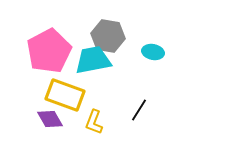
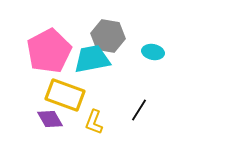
cyan trapezoid: moved 1 px left, 1 px up
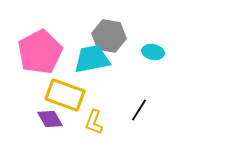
gray hexagon: moved 1 px right
pink pentagon: moved 9 px left, 1 px down
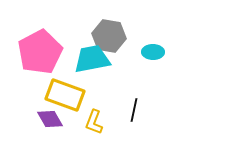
cyan ellipse: rotated 10 degrees counterclockwise
black line: moved 5 px left; rotated 20 degrees counterclockwise
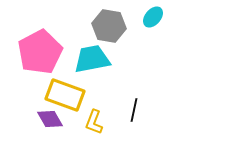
gray hexagon: moved 10 px up
cyan ellipse: moved 35 px up; rotated 50 degrees counterclockwise
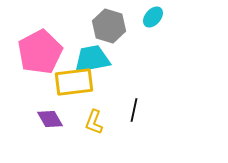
gray hexagon: rotated 8 degrees clockwise
yellow rectangle: moved 9 px right, 13 px up; rotated 27 degrees counterclockwise
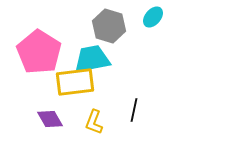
pink pentagon: moved 1 px left; rotated 12 degrees counterclockwise
yellow rectangle: moved 1 px right
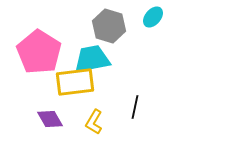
black line: moved 1 px right, 3 px up
yellow L-shape: rotated 10 degrees clockwise
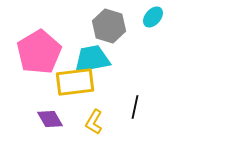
pink pentagon: rotated 9 degrees clockwise
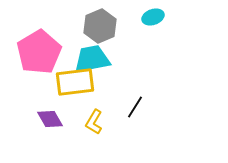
cyan ellipse: rotated 30 degrees clockwise
gray hexagon: moved 9 px left; rotated 20 degrees clockwise
black line: rotated 20 degrees clockwise
